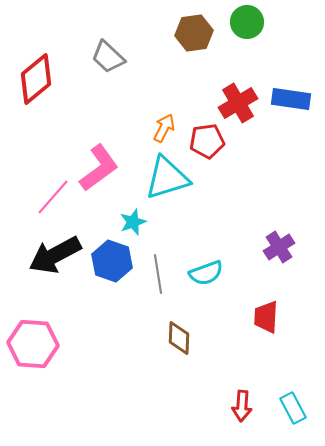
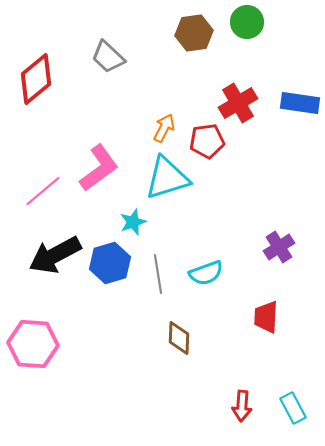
blue rectangle: moved 9 px right, 4 px down
pink line: moved 10 px left, 6 px up; rotated 9 degrees clockwise
blue hexagon: moved 2 px left, 2 px down; rotated 24 degrees clockwise
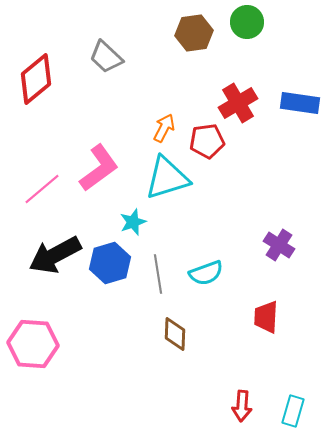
gray trapezoid: moved 2 px left
pink line: moved 1 px left, 2 px up
purple cross: moved 2 px up; rotated 24 degrees counterclockwise
brown diamond: moved 4 px left, 4 px up
cyan rectangle: moved 3 px down; rotated 44 degrees clockwise
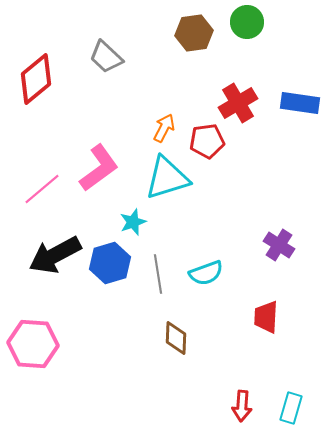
brown diamond: moved 1 px right, 4 px down
cyan rectangle: moved 2 px left, 3 px up
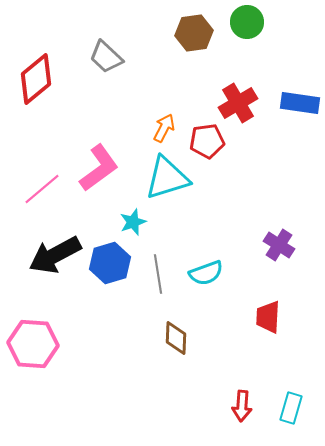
red trapezoid: moved 2 px right
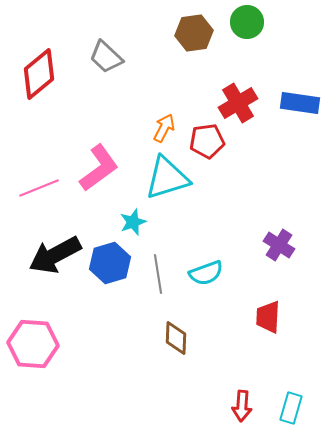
red diamond: moved 3 px right, 5 px up
pink line: moved 3 px left, 1 px up; rotated 18 degrees clockwise
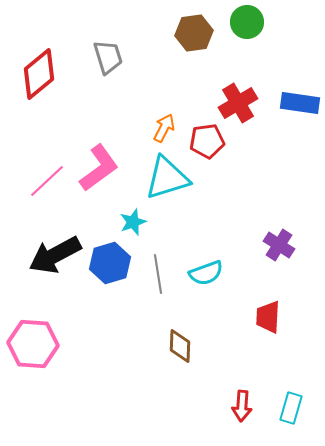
gray trapezoid: moved 2 px right; rotated 150 degrees counterclockwise
pink line: moved 8 px right, 7 px up; rotated 21 degrees counterclockwise
brown diamond: moved 4 px right, 8 px down
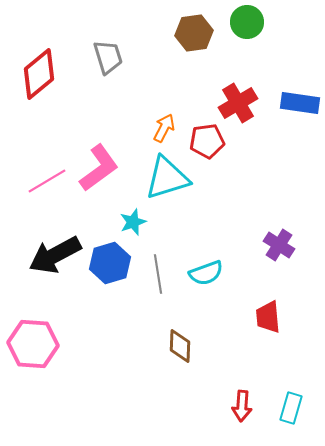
pink line: rotated 12 degrees clockwise
red trapezoid: rotated 8 degrees counterclockwise
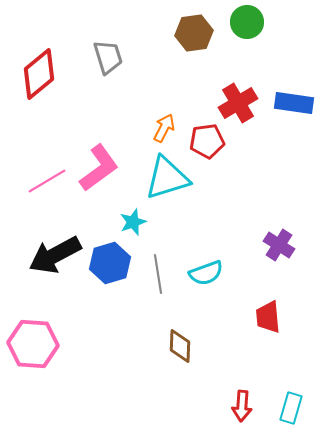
blue rectangle: moved 6 px left
